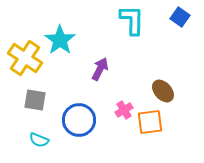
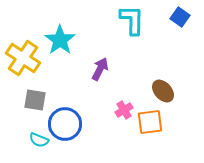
yellow cross: moved 2 px left
blue circle: moved 14 px left, 4 px down
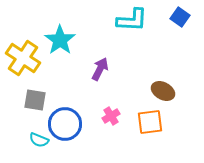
cyan L-shape: rotated 92 degrees clockwise
brown ellipse: rotated 20 degrees counterclockwise
pink cross: moved 13 px left, 6 px down
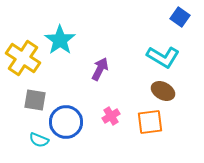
cyan L-shape: moved 31 px right, 37 px down; rotated 28 degrees clockwise
blue circle: moved 1 px right, 2 px up
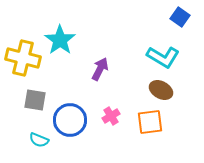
yellow cross: rotated 20 degrees counterclockwise
brown ellipse: moved 2 px left, 1 px up
blue circle: moved 4 px right, 2 px up
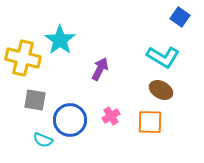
orange square: rotated 8 degrees clockwise
cyan semicircle: moved 4 px right
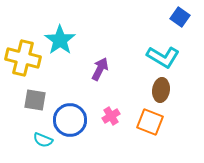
brown ellipse: rotated 70 degrees clockwise
orange square: rotated 20 degrees clockwise
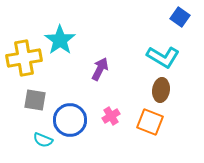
yellow cross: moved 1 px right; rotated 24 degrees counterclockwise
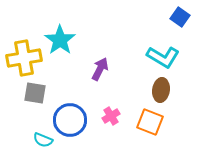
gray square: moved 7 px up
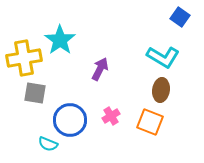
cyan semicircle: moved 5 px right, 4 px down
